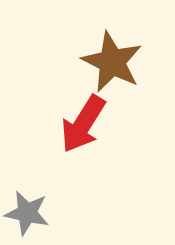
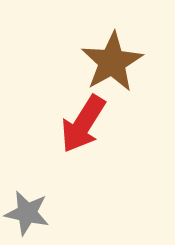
brown star: rotated 16 degrees clockwise
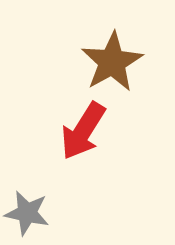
red arrow: moved 7 px down
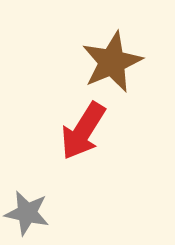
brown star: rotated 6 degrees clockwise
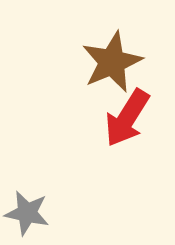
red arrow: moved 44 px right, 13 px up
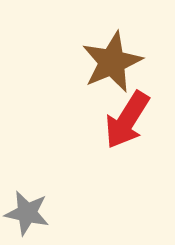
red arrow: moved 2 px down
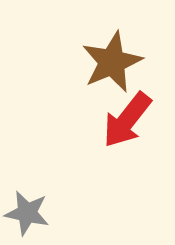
red arrow: rotated 6 degrees clockwise
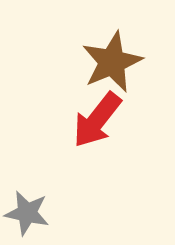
red arrow: moved 30 px left
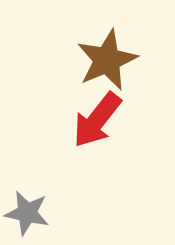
brown star: moved 5 px left, 2 px up
